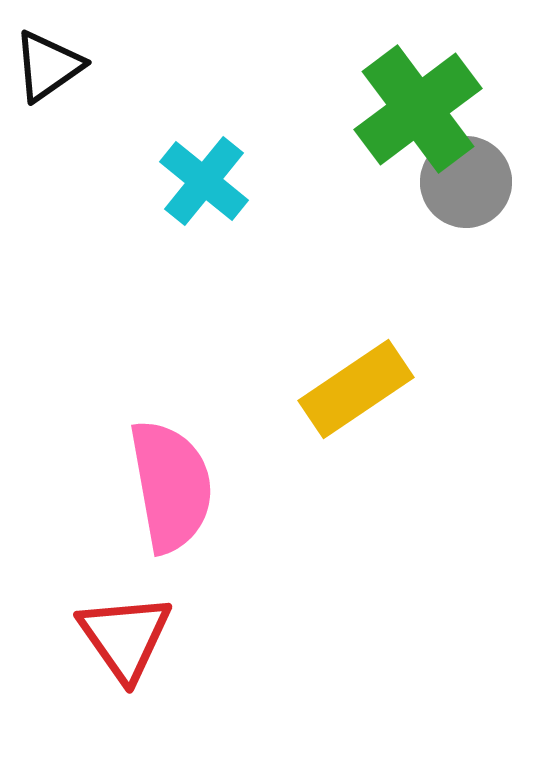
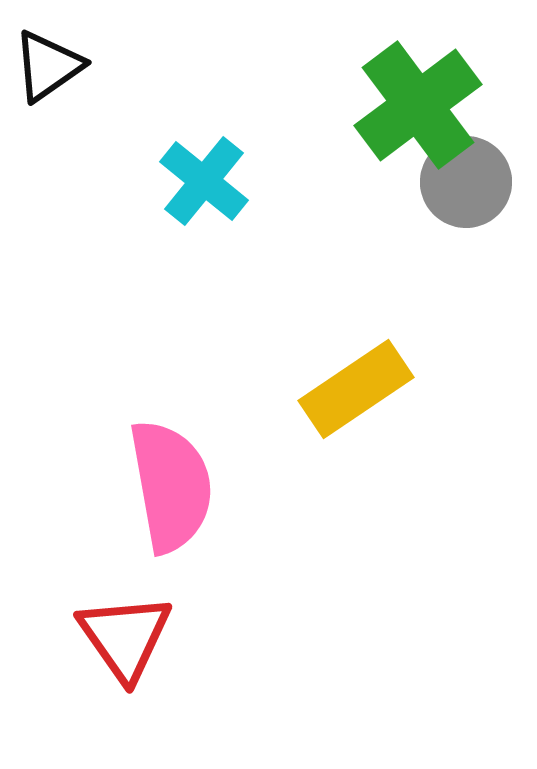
green cross: moved 4 px up
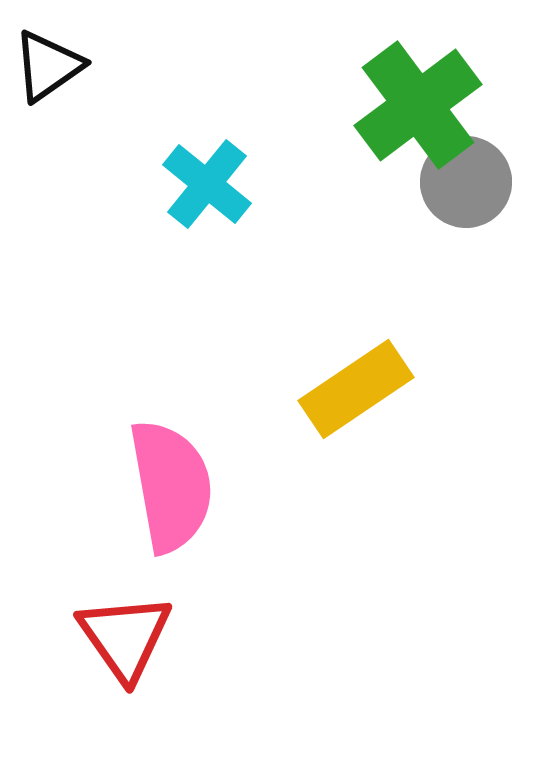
cyan cross: moved 3 px right, 3 px down
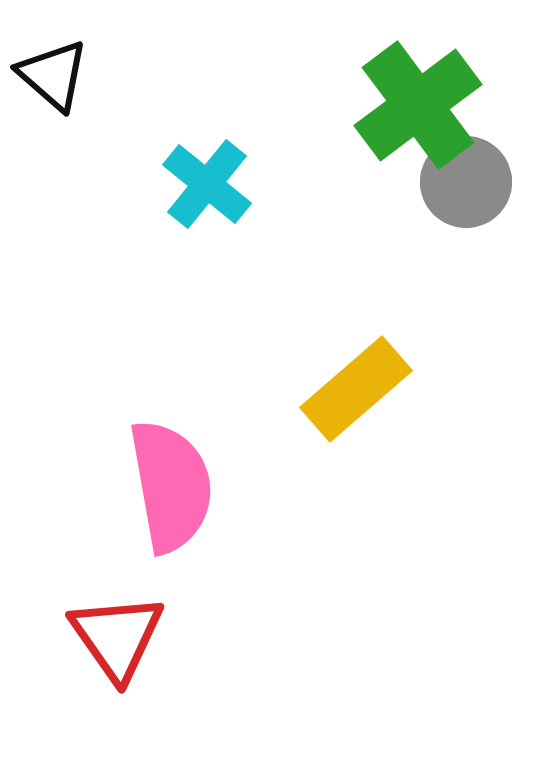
black triangle: moved 5 px right, 9 px down; rotated 44 degrees counterclockwise
yellow rectangle: rotated 7 degrees counterclockwise
red triangle: moved 8 px left
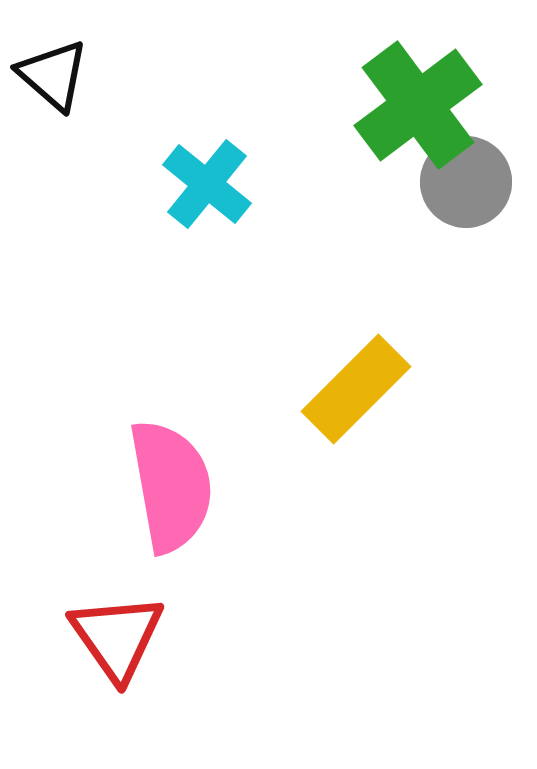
yellow rectangle: rotated 4 degrees counterclockwise
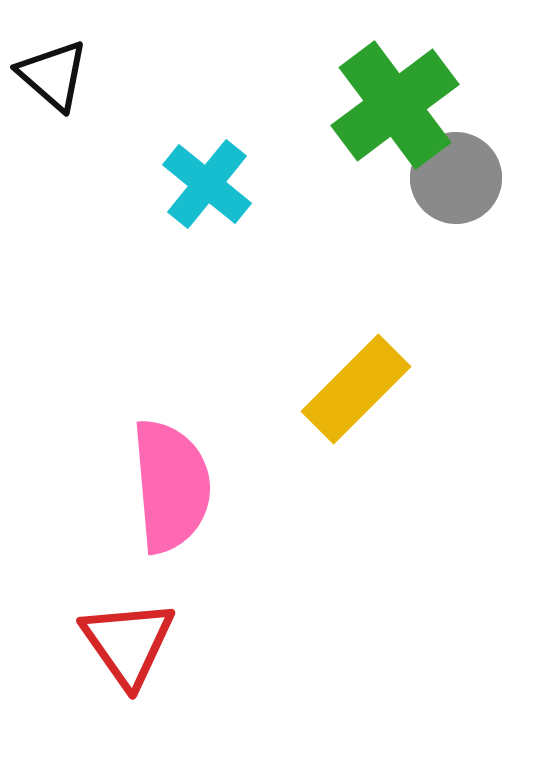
green cross: moved 23 px left
gray circle: moved 10 px left, 4 px up
pink semicircle: rotated 5 degrees clockwise
red triangle: moved 11 px right, 6 px down
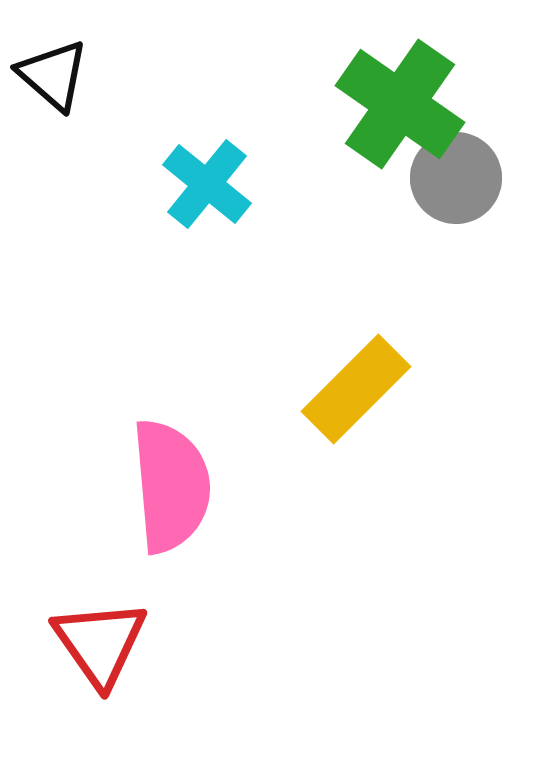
green cross: moved 5 px right, 1 px up; rotated 18 degrees counterclockwise
red triangle: moved 28 px left
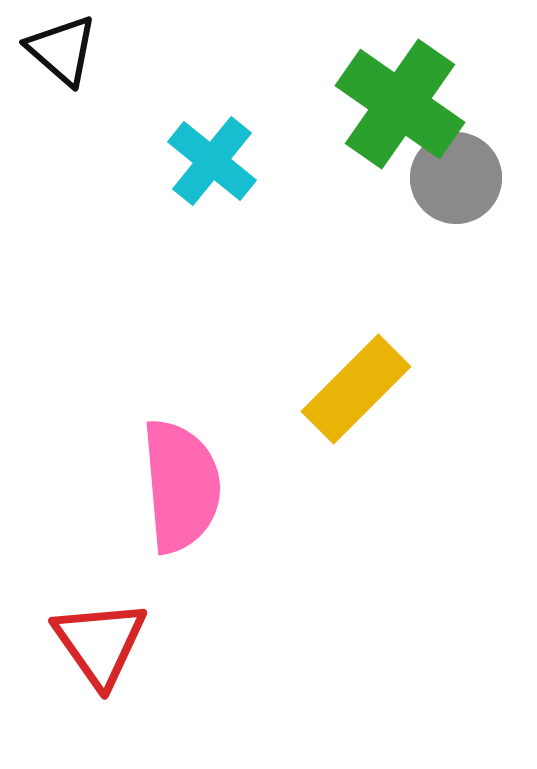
black triangle: moved 9 px right, 25 px up
cyan cross: moved 5 px right, 23 px up
pink semicircle: moved 10 px right
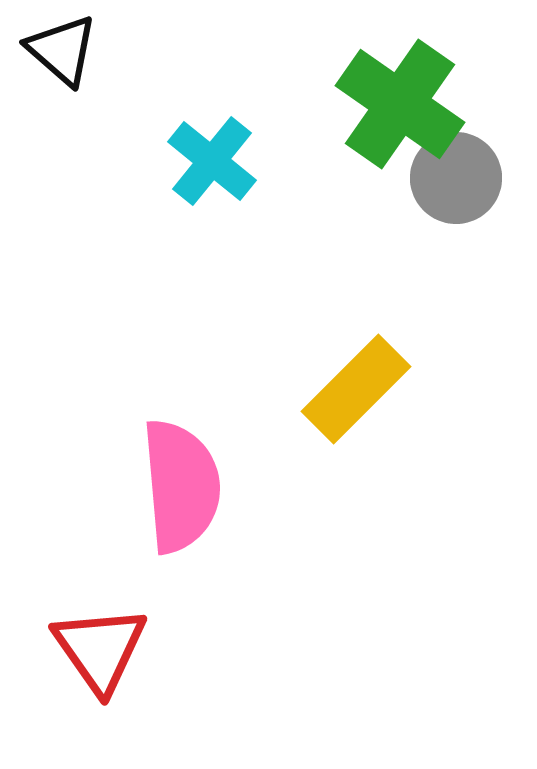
red triangle: moved 6 px down
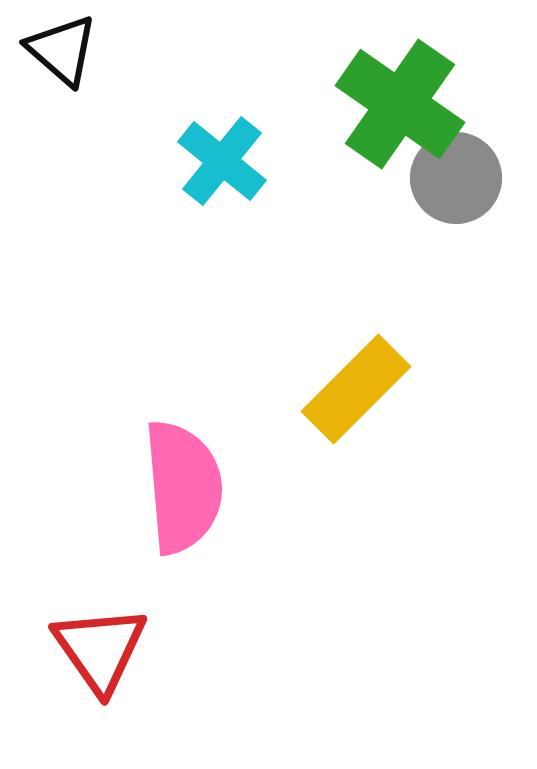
cyan cross: moved 10 px right
pink semicircle: moved 2 px right, 1 px down
